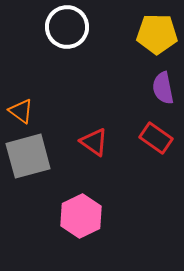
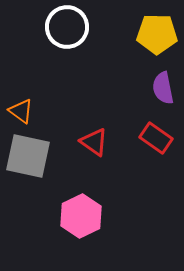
gray square: rotated 27 degrees clockwise
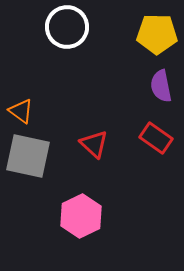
purple semicircle: moved 2 px left, 2 px up
red triangle: moved 2 px down; rotated 8 degrees clockwise
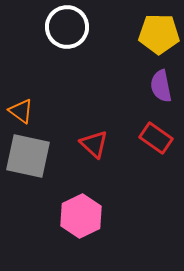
yellow pentagon: moved 2 px right
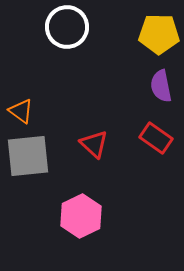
gray square: rotated 18 degrees counterclockwise
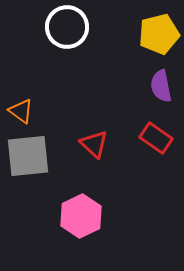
yellow pentagon: rotated 15 degrees counterclockwise
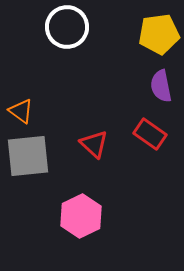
yellow pentagon: rotated 6 degrees clockwise
red rectangle: moved 6 px left, 4 px up
